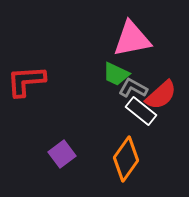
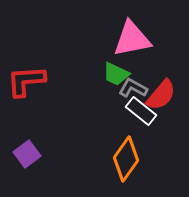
red semicircle: rotated 8 degrees counterclockwise
purple square: moved 35 px left
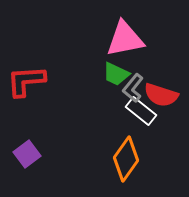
pink triangle: moved 7 px left
gray L-shape: rotated 80 degrees counterclockwise
red semicircle: rotated 68 degrees clockwise
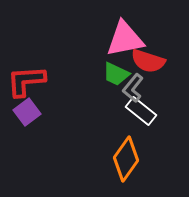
red semicircle: moved 13 px left, 34 px up
purple square: moved 42 px up
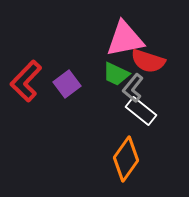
red L-shape: rotated 42 degrees counterclockwise
purple square: moved 40 px right, 28 px up
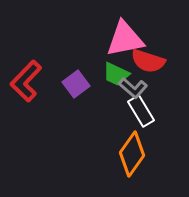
purple square: moved 9 px right
gray L-shape: rotated 88 degrees counterclockwise
white rectangle: rotated 20 degrees clockwise
orange diamond: moved 6 px right, 5 px up
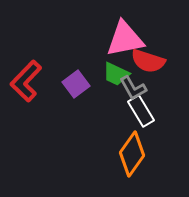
gray L-shape: rotated 20 degrees clockwise
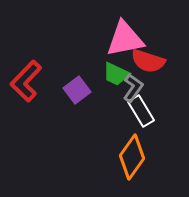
purple square: moved 1 px right, 6 px down
gray L-shape: rotated 116 degrees counterclockwise
orange diamond: moved 3 px down
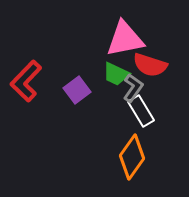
red semicircle: moved 2 px right, 4 px down
